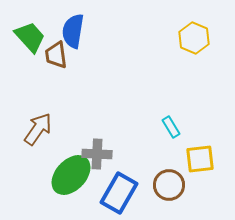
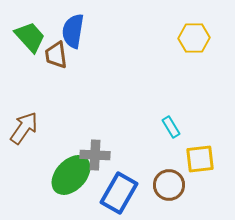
yellow hexagon: rotated 24 degrees counterclockwise
brown arrow: moved 14 px left, 1 px up
gray cross: moved 2 px left, 1 px down
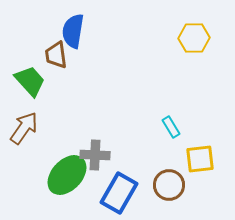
green trapezoid: moved 44 px down
green ellipse: moved 4 px left
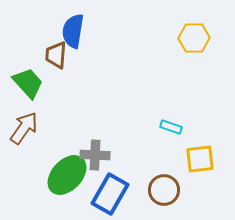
brown trapezoid: rotated 12 degrees clockwise
green trapezoid: moved 2 px left, 2 px down
cyan rectangle: rotated 40 degrees counterclockwise
brown circle: moved 5 px left, 5 px down
blue rectangle: moved 9 px left, 1 px down
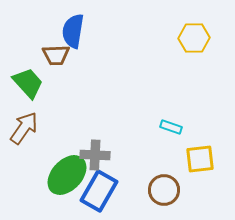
brown trapezoid: rotated 96 degrees counterclockwise
blue rectangle: moved 11 px left, 3 px up
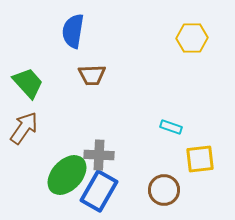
yellow hexagon: moved 2 px left
brown trapezoid: moved 36 px right, 20 px down
gray cross: moved 4 px right
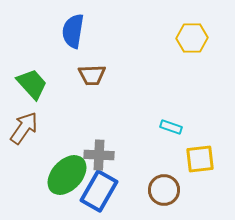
green trapezoid: moved 4 px right, 1 px down
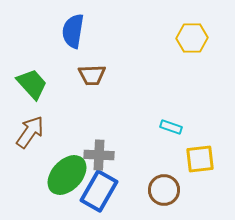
brown arrow: moved 6 px right, 4 px down
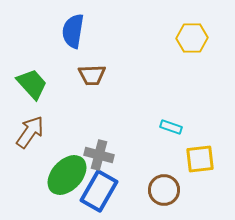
gray cross: rotated 12 degrees clockwise
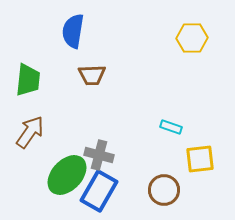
green trapezoid: moved 4 px left, 4 px up; rotated 48 degrees clockwise
